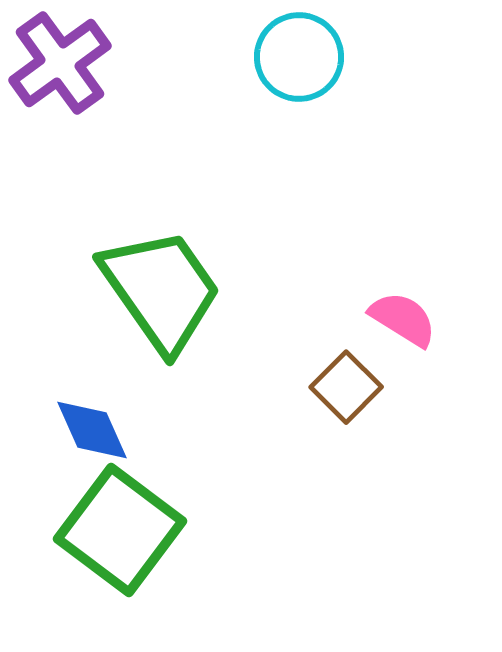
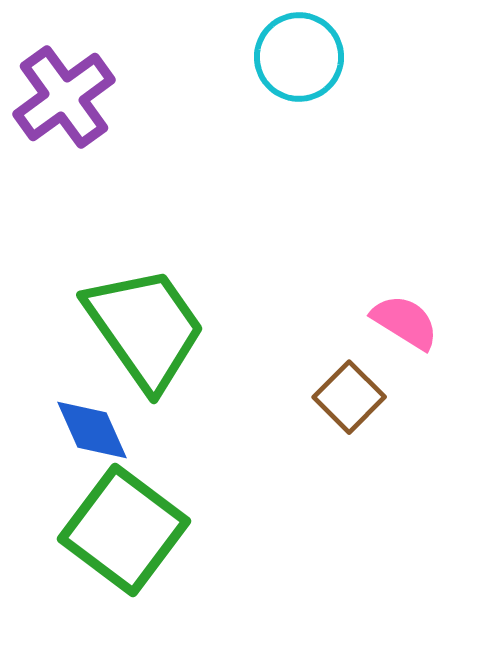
purple cross: moved 4 px right, 34 px down
green trapezoid: moved 16 px left, 38 px down
pink semicircle: moved 2 px right, 3 px down
brown square: moved 3 px right, 10 px down
green square: moved 4 px right
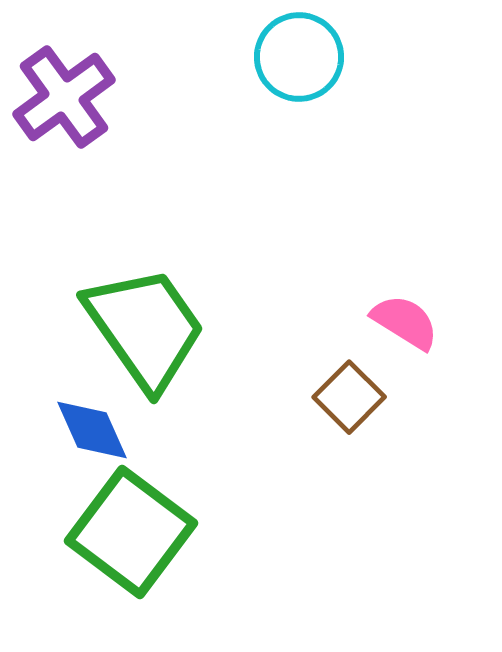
green square: moved 7 px right, 2 px down
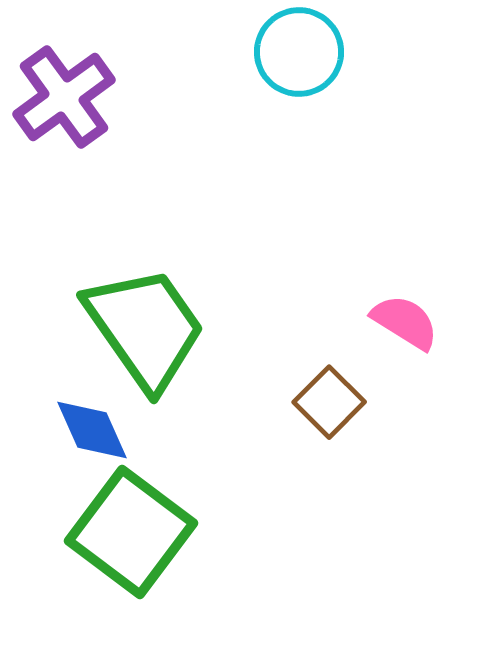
cyan circle: moved 5 px up
brown square: moved 20 px left, 5 px down
